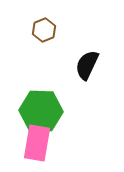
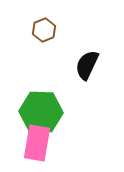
green hexagon: moved 1 px down
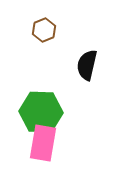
black semicircle: rotated 12 degrees counterclockwise
pink rectangle: moved 6 px right
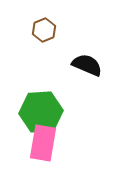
black semicircle: rotated 100 degrees clockwise
green hexagon: rotated 6 degrees counterclockwise
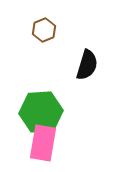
black semicircle: rotated 84 degrees clockwise
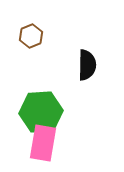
brown hexagon: moved 13 px left, 6 px down
black semicircle: rotated 16 degrees counterclockwise
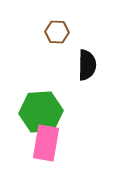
brown hexagon: moved 26 px right, 4 px up; rotated 25 degrees clockwise
pink rectangle: moved 3 px right
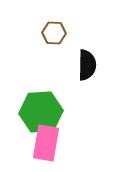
brown hexagon: moved 3 px left, 1 px down
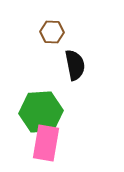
brown hexagon: moved 2 px left, 1 px up
black semicircle: moved 12 px left; rotated 12 degrees counterclockwise
